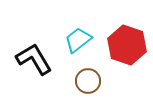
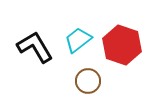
red hexagon: moved 5 px left
black L-shape: moved 1 px right, 12 px up
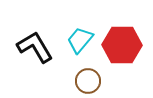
cyan trapezoid: moved 2 px right; rotated 12 degrees counterclockwise
red hexagon: rotated 18 degrees counterclockwise
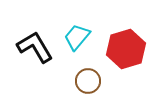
cyan trapezoid: moved 3 px left, 3 px up
red hexagon: moved 4 px right, 4 px down; rotated 18 degrees counterclockwise
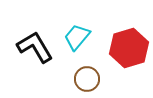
red hexagon: moved 3 px right, 1 px up
brown circle: moved 1 px left, 2 px up
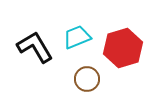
cyan trapezoid: rotated 28 degrees clockwise
red hexagon: moved 6 px left
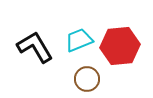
cyan trapezoid: moved 2 px right, 3 px down
red hexagon: moved 3 px left, 2 px up; rotated 12 degrees clockwise
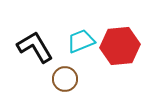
cyan trapezoid: moved 2 px right, 1 px down
brown circle: moved 22 px left
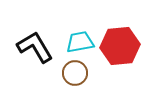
cyan trapezoid: moved 1 px left, 1 px down; rotated 12 degrees clockwise
brown circle: moved 10 px right, 6 px up
